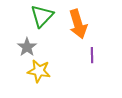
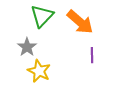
orange arrow: moved 2 px right, 2 px up; rotated 32 degrees counterclockwise
yellow star: rotated 15 degrees clockwise
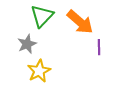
gray star: moved 3 px up; rotated 12 degrees clockwise
purple line: moved 7 px right, 8 px up
yellow star: rotated 20 degrees clockwise
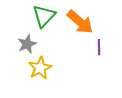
green triangle: moved 2 px right
yellow star: moved 1 px right, 3 px up
